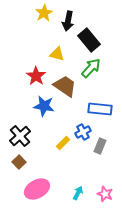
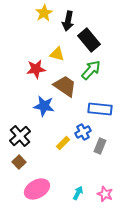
green arrow: moved 2 px down
red star: moved 7 px up; rotated 30 degrees clockwise
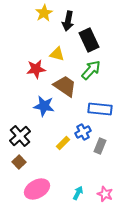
black rectangle: rotated 15 degrees clockwise
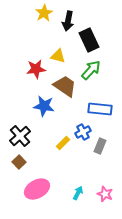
yellow triangle: moved 1 px right, 2 px down
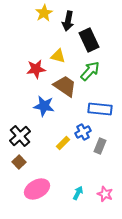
green arrow: moved 1 px left, 1 px down
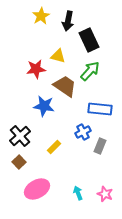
yellow star: moved 3 px left, 3 px down
yellow rectangle: moved 9 px left, 4 px down
cyan arrow: rotated 48 degrees counterclockwise
